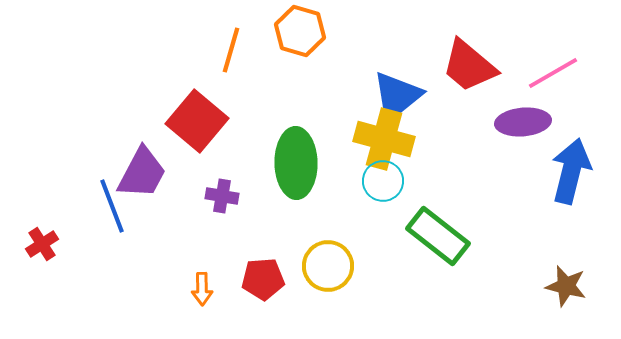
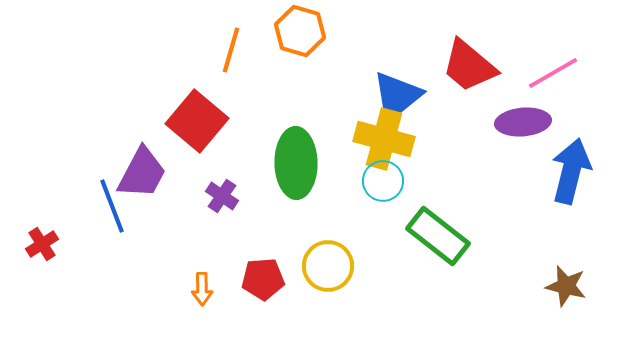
purple cross: rotated 24 degrees clockwise
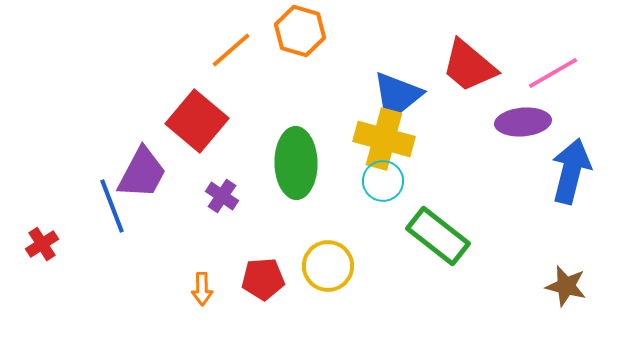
orange line: rotated 33 degrees clockwise
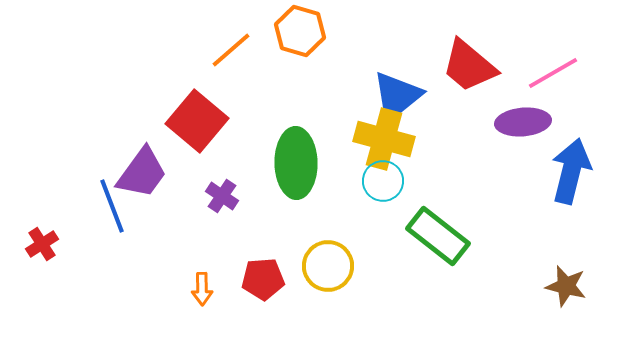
purple trapezoid: rotated 8 degrees clockwise
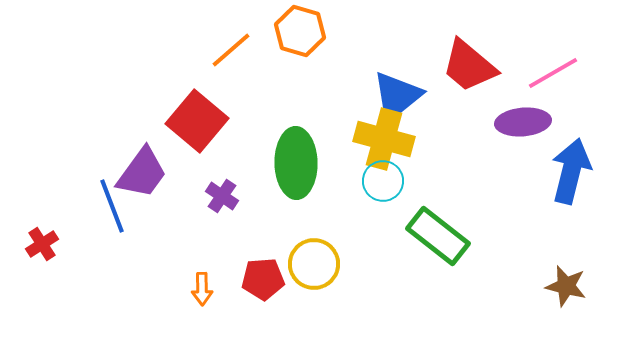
yellow circle: moved 14 px left, 2 px up
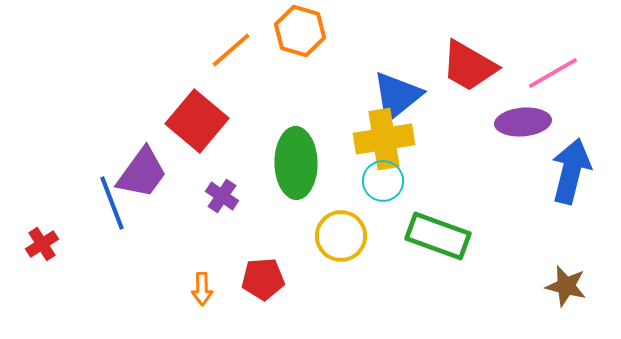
red trapezoid: rotated 10 degrees counterclockwise
yellow cross: rotated 24 degrees counterclockwise
blue line: moved 3 px up
green rectangle: rotated 18 degrees counterclockwise
yellow circle: moved 27 px right, 28 px up
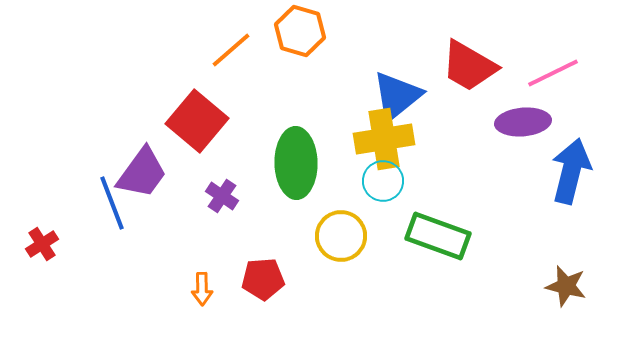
pink line: rotated 4 degrees clockwise
